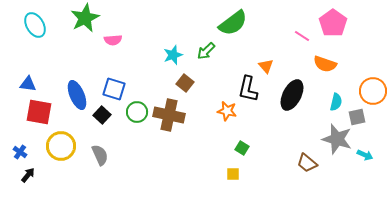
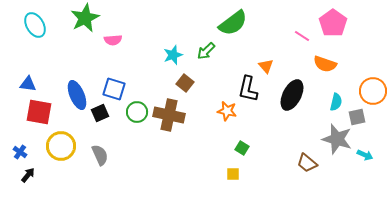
black square: moved 2 px left, 2 px up; rotated 24 degrees clockwise
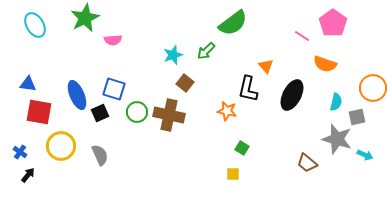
orange circle: moved 3 px up
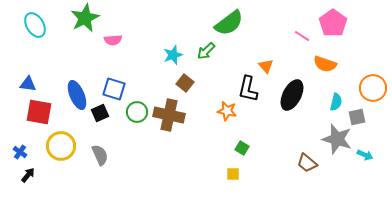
green semicircle: moved 4 px left
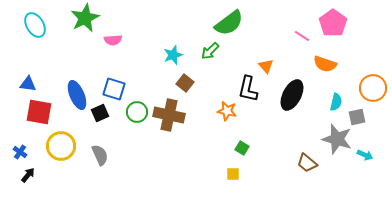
green arrow: moved 4 px right
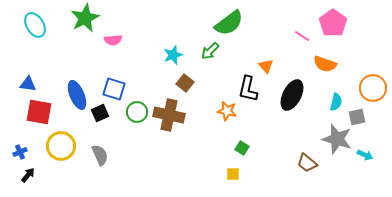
blue cross: rotated 32 degrees clockwise
